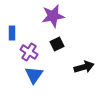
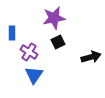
purple star: moved 1 px right, 2 px down
black square: moved 1 px right, 2 px up
black arrow: moved 7 px right, 10 px up
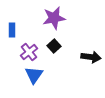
blue rectangle: moved 3 px up
black square: moved 4 px left, 4 px down; rotated 16 degrees counterclockwise
purple cross: rotated 18 degrees clockwise
black arrow: rotated 24 degrees clockwise
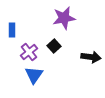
purple star: moved 10 px right
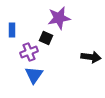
purple star: moved 5 px left
black square: moved 8 px left, 8 px up; rotated 24 degrees counterclockwise
purple cross: rotated 18 degrees clockwise
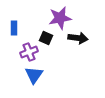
purple star: moved 1 px right
blue rectangle: moved 2 px right, 2 px up
black arrow: moved 13 px left, 19 px up
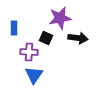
purple cross: rotated 24 degrees clockwise
